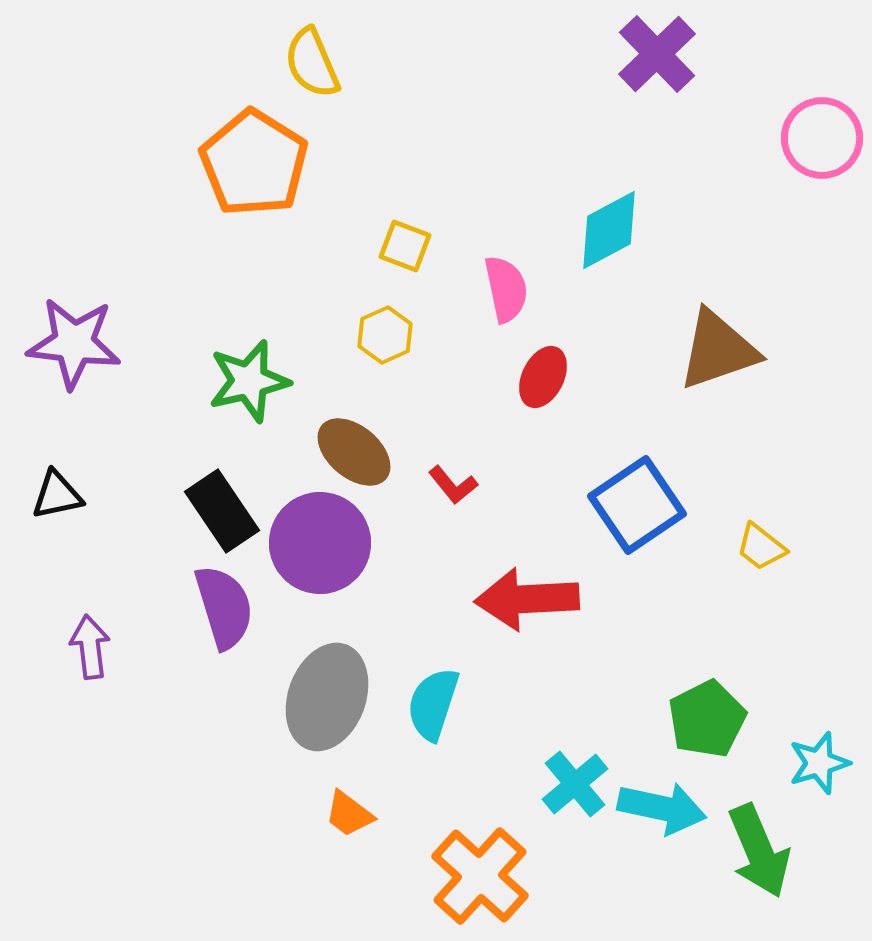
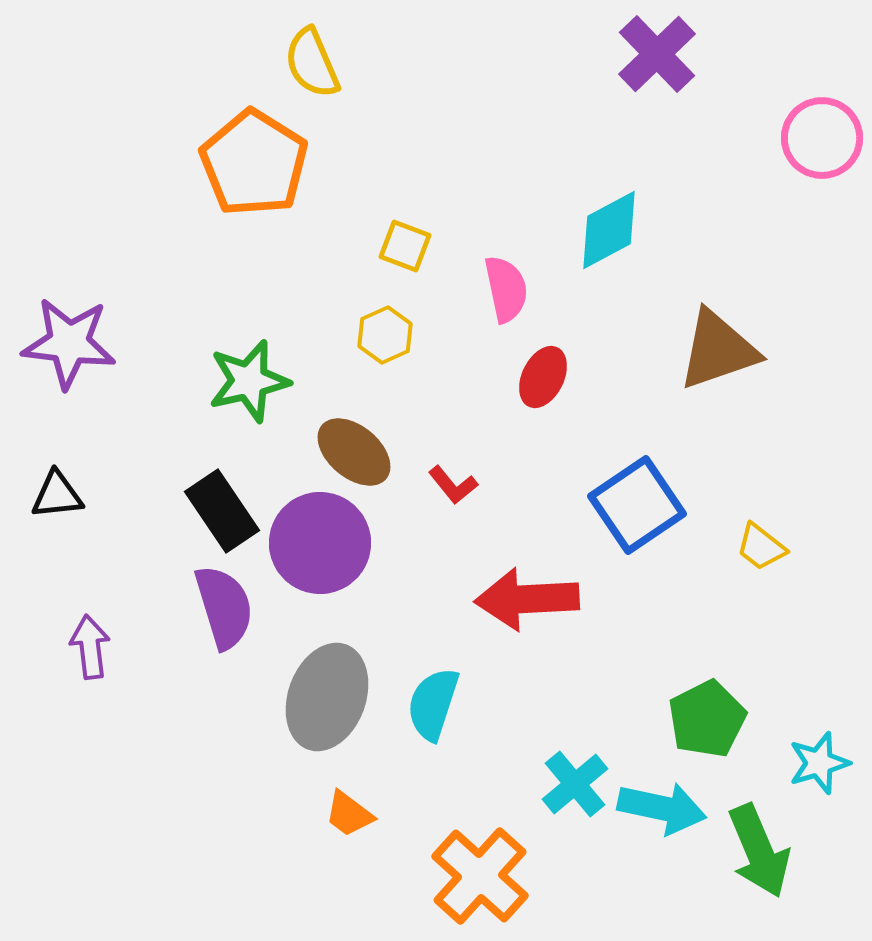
purple star: moved 5 px left
black triangle: rotated 6 degrees clockwise
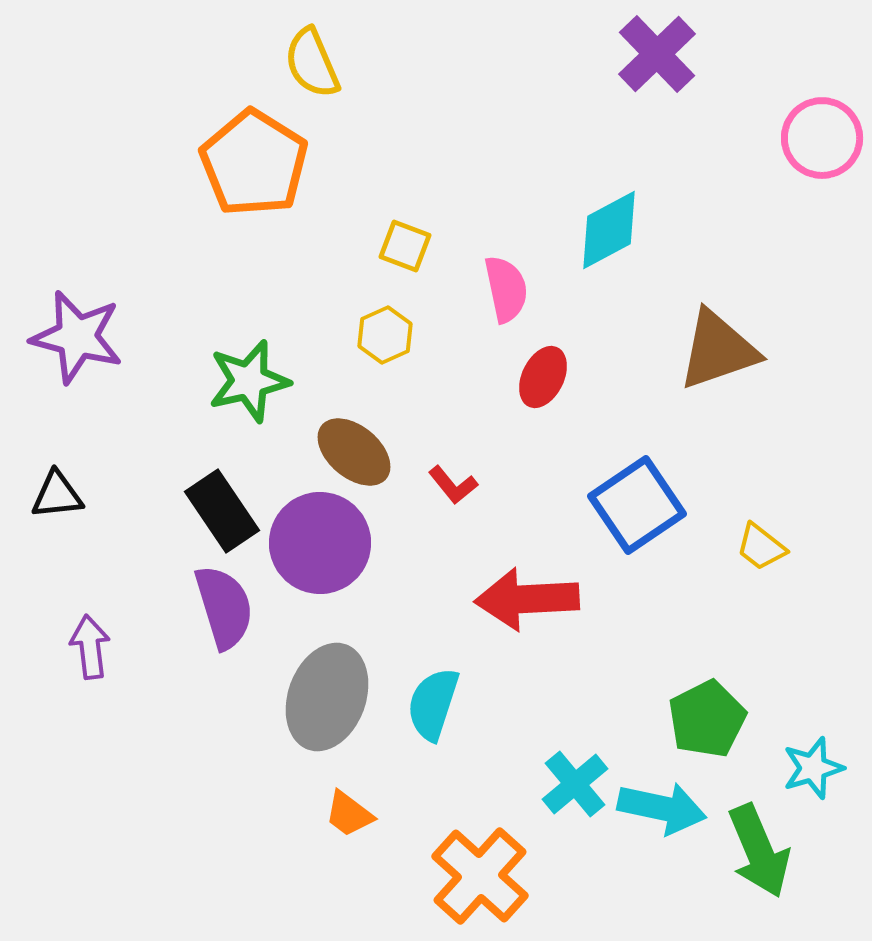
purple star: moved 8 px right, 6 px up; rotated 8 degrees clockwise
cyan star: moved 6 px left, 5 px down
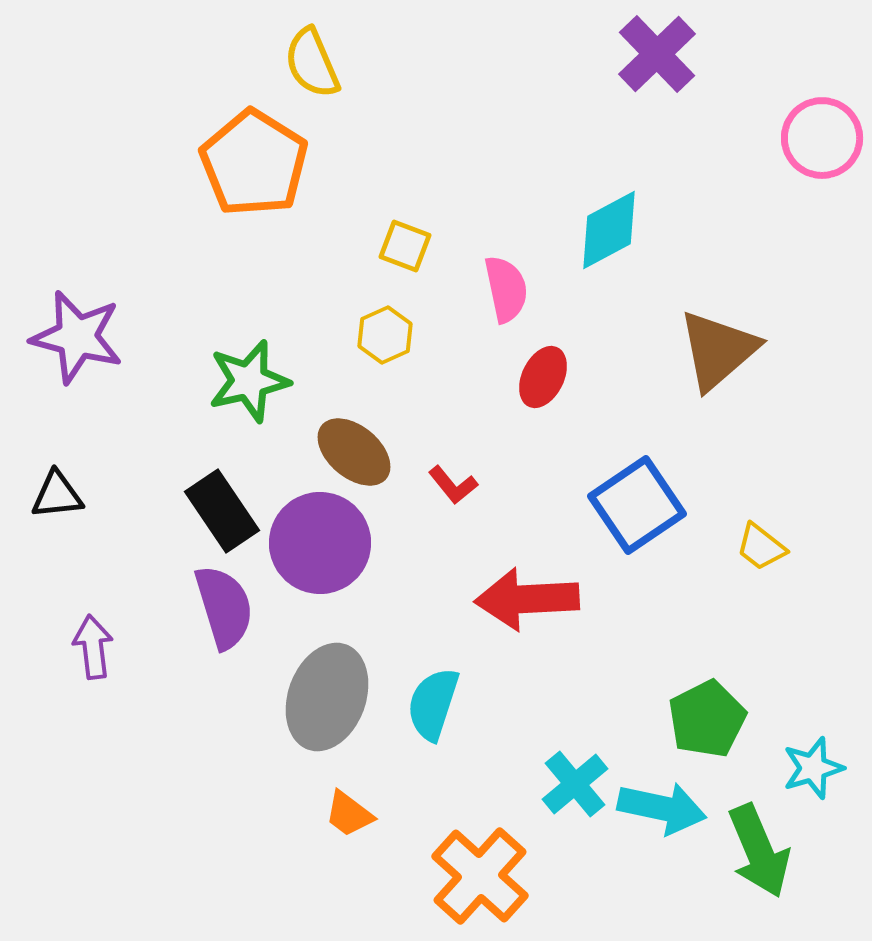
brown triangle: rotated 22 degrees counterclockwise
purple arrow: moved 3 px right
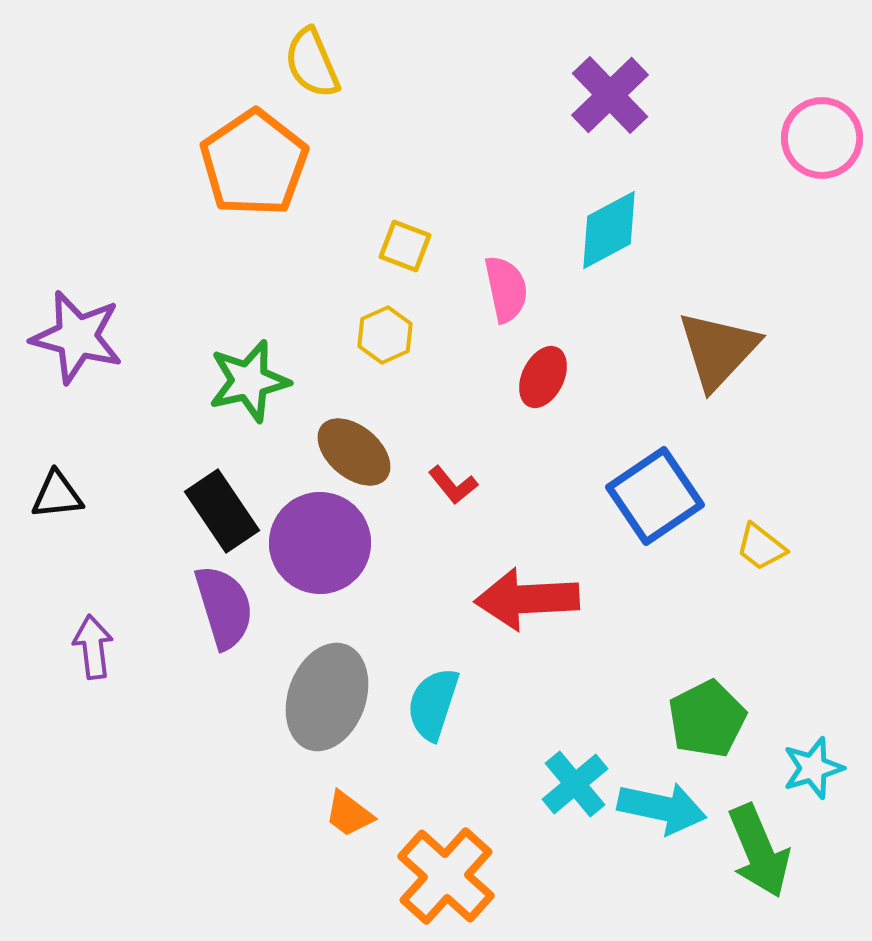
purple cross: moved 47 px left, 41 px down
orange pentagon: rotated 6 degrees clockwise
brown triangle: rotated 6 degrees counterclockwise
blue square: moved 18 px right, 9 px up
orange cross: moved 34 px left
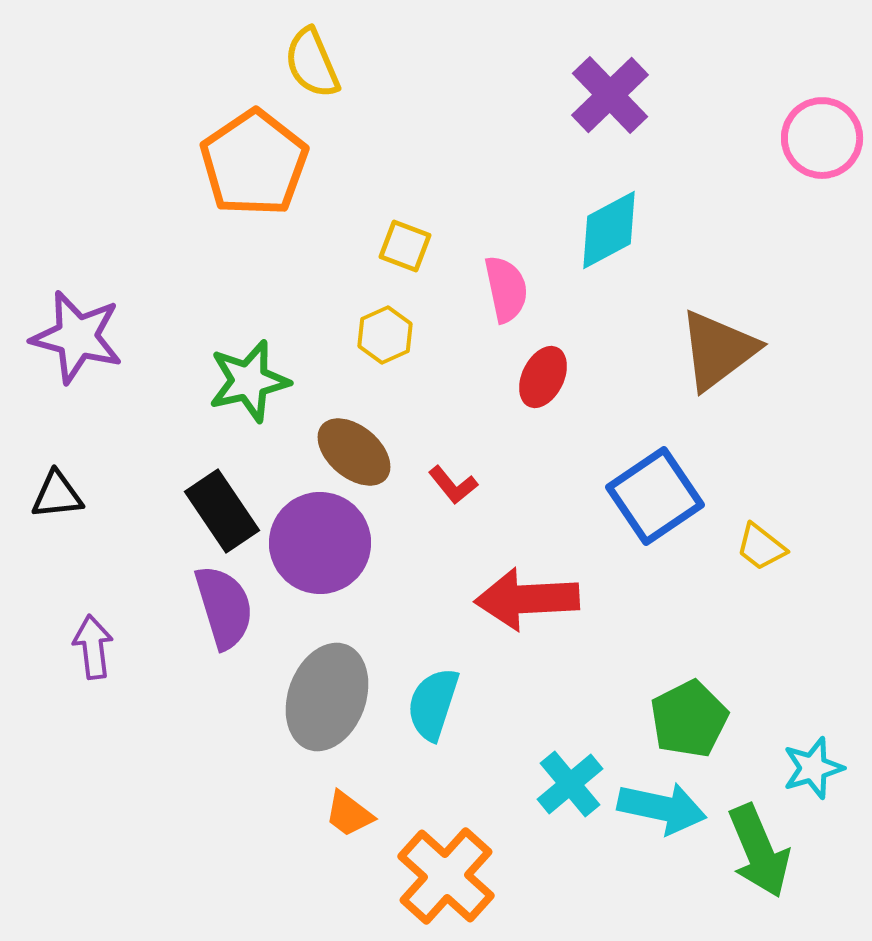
brown triangle: rotated 10 degrees clockwise
green pentagon: moved 18 px left
cyan cross: moved 5 px left
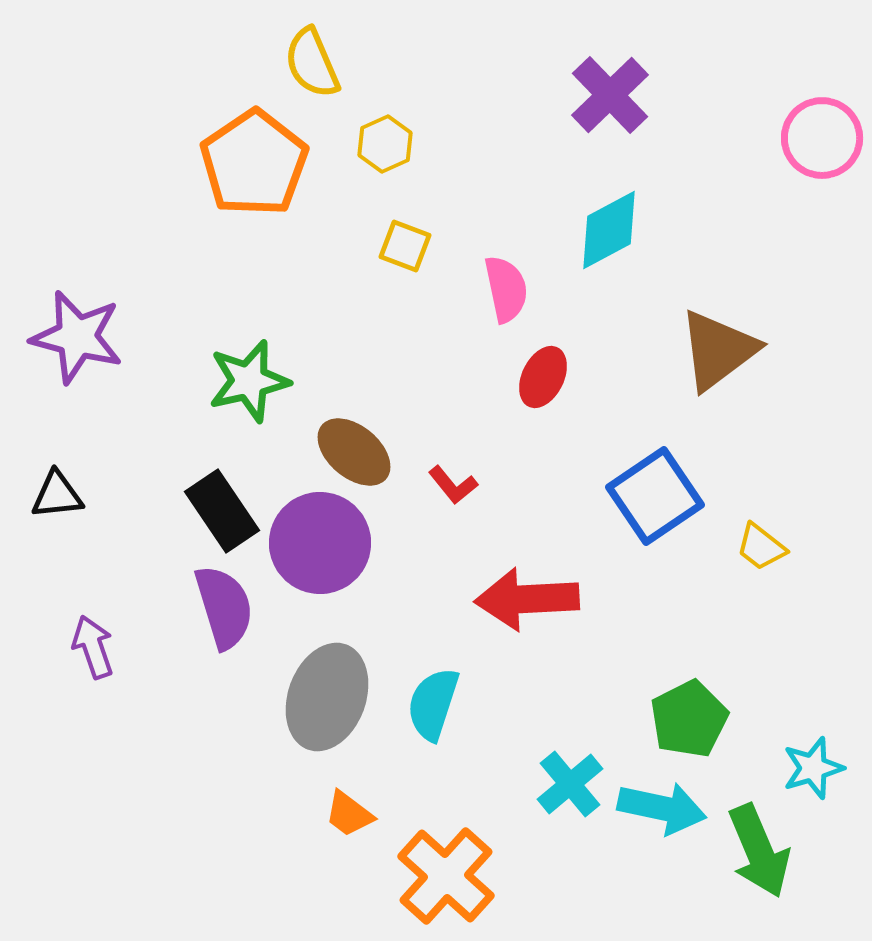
yellow hexagon: moved 191 px up
purple arrow: rotated 12 degrees counterclockwise
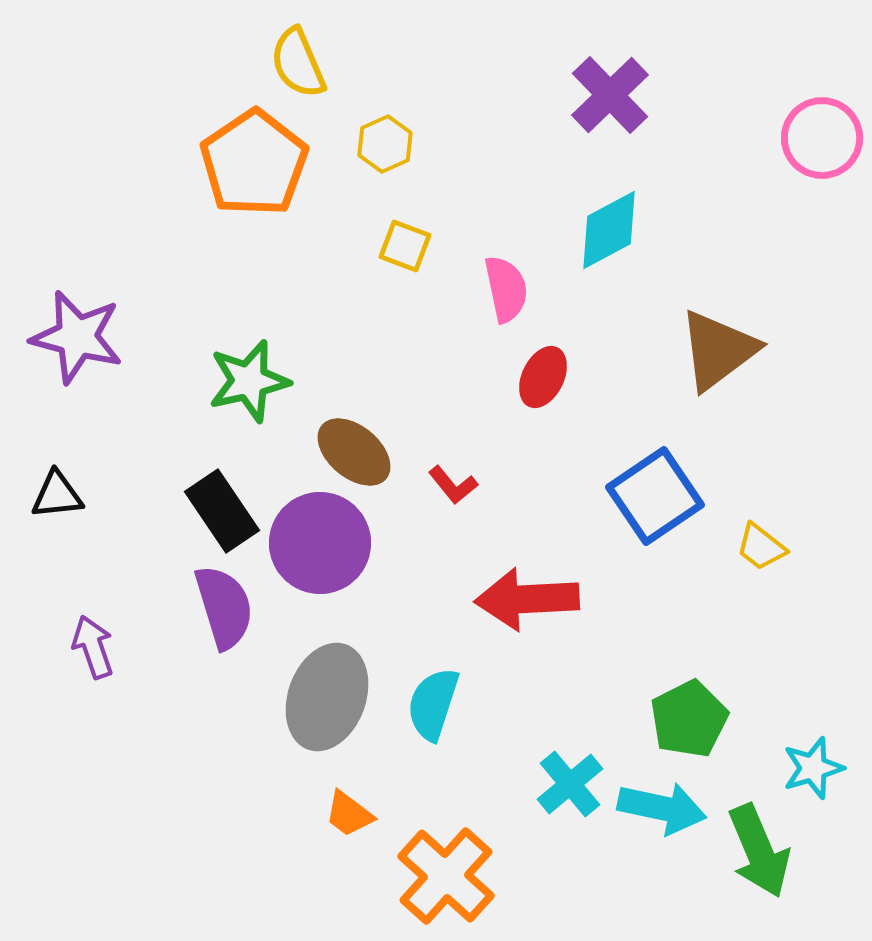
yellow semicircle: moved 14 px left
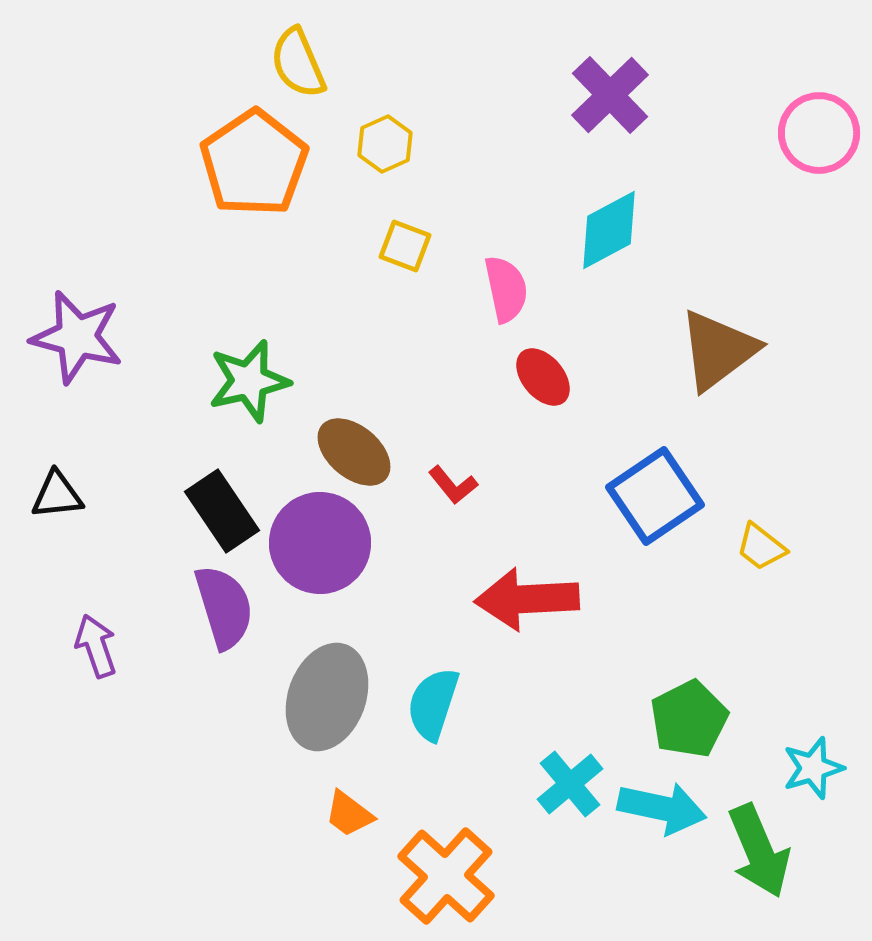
pink circle: moved 3 px left, 5 px up
red ellipse: rotated 66 degrees counterclockwise
purple arrow: moved 3 px right, 1 px up
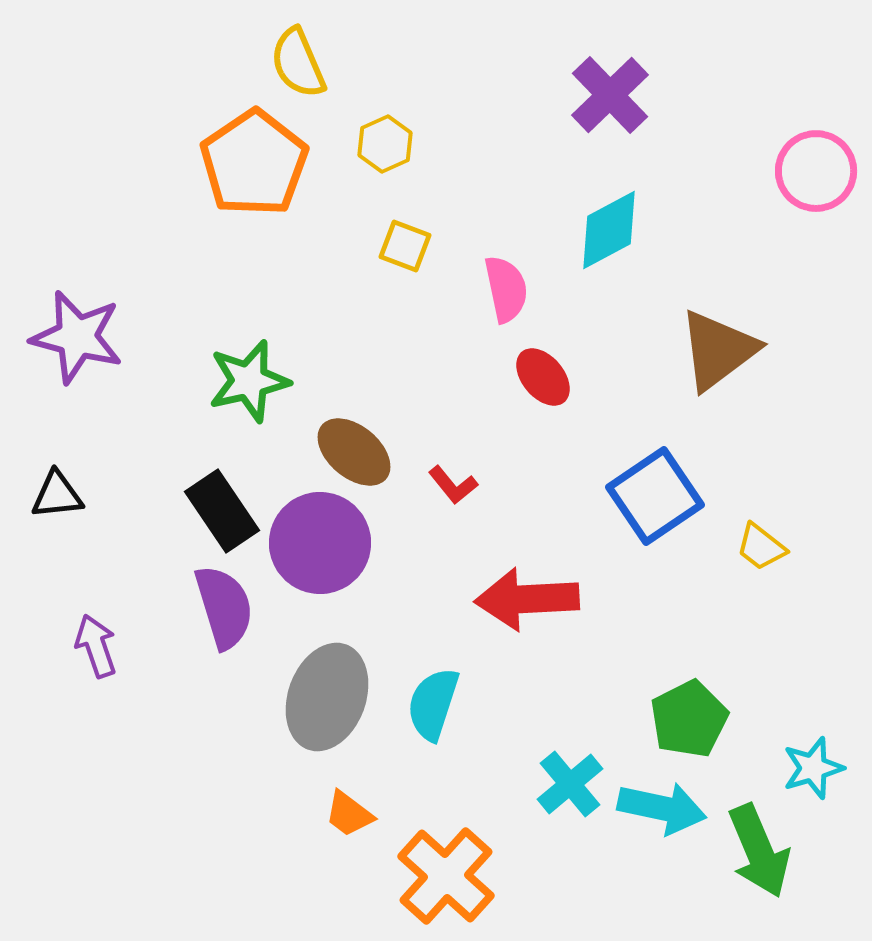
pink circle: moved 3 px left, 38 px down
